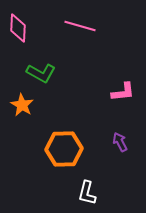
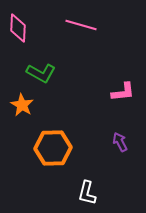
pink line: moved 1 px right, 1 px up
orange hexagon: moved 11 px left, 1 px up
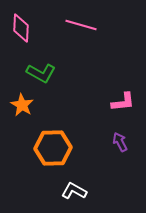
pink diamond: moved 3 px right
pink L-shape: moved 10 px down
white L-shape: moved 13 px left, 2 px up; rotated 105 degrees clockwise
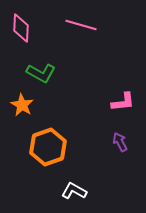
orange hexagon: moved 5 px left, 1 px up; rotated 18 degrees counterclockwise
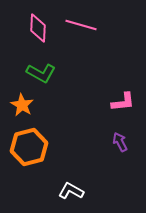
pink diamond: moved 17 px right
orange hexagon: moved 19 px left; rotated 6 degrees clockwise
white L-shape: moved 3 px left
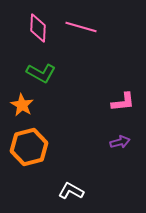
pink line: moved 2 px down
purple arrow: rotated 102 degrees clockwise
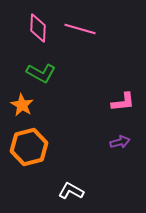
pink line: moved 1 px left, 2 px down
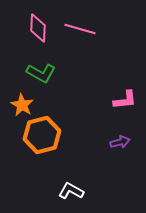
pink L-shape: moved 2 px right, 2 px up
orange hexagon: moved 13 px right, 12 px up
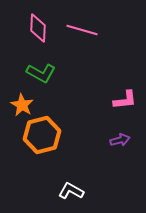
pink line: moved 2 px right, 1 px down
purple arrow: moved 2 px up
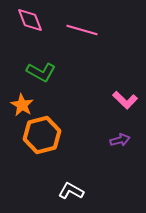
pink diamond: moved 8 px left, 8 px up; rotated 24 degrees counterclockwise
green L-shape: moved 1 px up
pink L-shape: rotated 50 degrees clockwise
